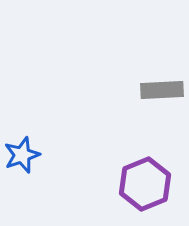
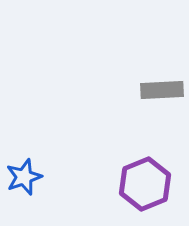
blue star: moved 2 px right, 22 px down
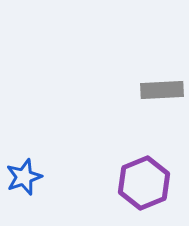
purple hexagon: moved 1 px left, 1 px up
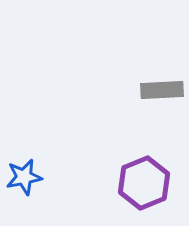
blue star: rotated 9 degrees clockwise
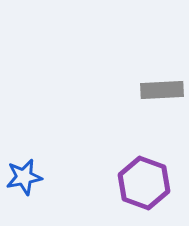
purple hexagon: rotated 18 degrees counterclockwise
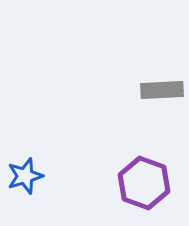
blue star: moved 1 px right, 1 px up; rotated 6 degrees counterclockwise
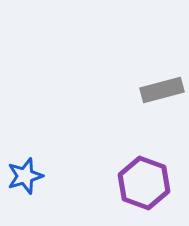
gray rectangle: rotated 12 degrees counterclockwise
